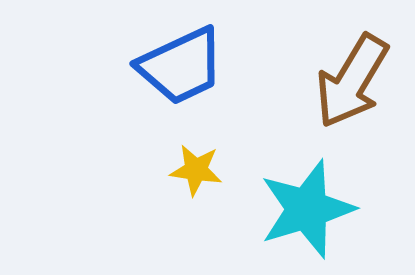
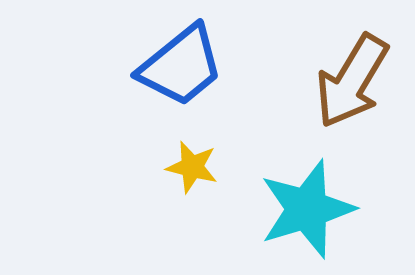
blue trapezoid: rotated 14 degrees counterclockwise
yellow star: moved 4 px left, 3 px up; rotated 6 degrees clockwise
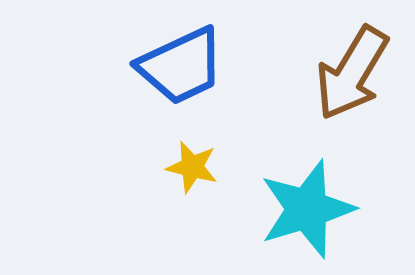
blue trapezoid: rotated 14 degrees clockwise
brown arrow: moved 8 px up
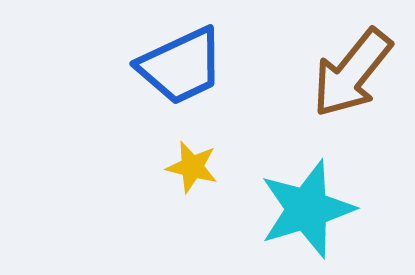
brown arrow: rotated 8 degrees clockwise
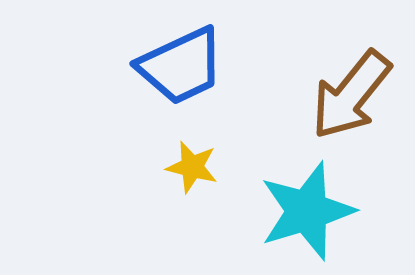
brown arrow: moved 1 px left, 22 px down
cyan star: moved 2 px down
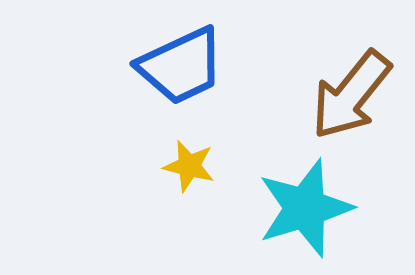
yellow star: moved 3 px left, 1 px up
cyan star: moved 2 px left, 3 px up
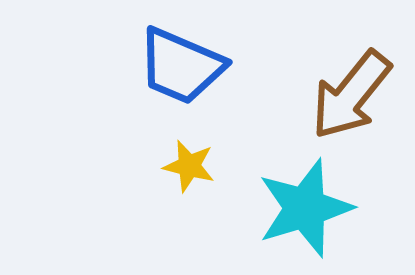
blue trapezoid: rotated 48 degrees clockwise
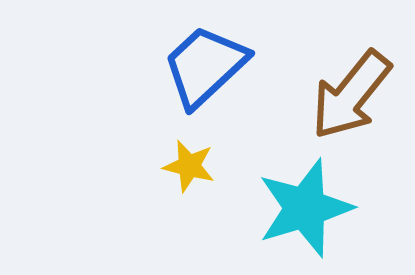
blue trapezoid: moved 24 px right; rotated 114 degrees clockwise
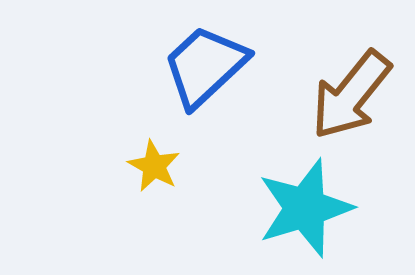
yellow star: moved 35 px left; rotated 14 degrees clockwise
